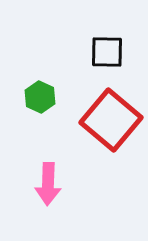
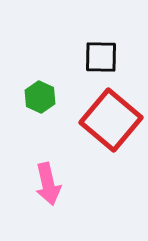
black square: moved 6 px left, 5 px down
pink arrow: rotated 15 degrees counterclockwise
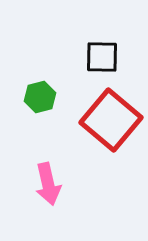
black square: moved 1 px right
green hexagon: rotated 20 degrees clockwise
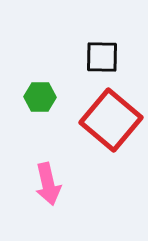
green hexagon: rotated 16 degrees clockwise
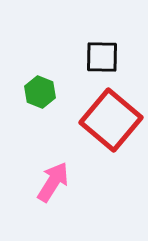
green hexagon: moved 5 px up; rotated 20 degrees clockwise
pink arrow: moved 5 px right, 2 px up; rotated 135 degrees counterclockwise
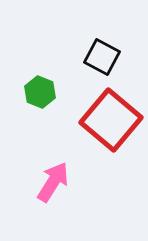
black square: rotated 27 degrees clockwise
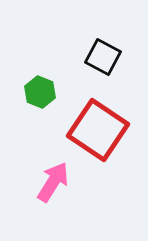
black square: moved 1 px right
red square: moved 13 px left, 10 px down; rotated 6 degrees counterclockwise
